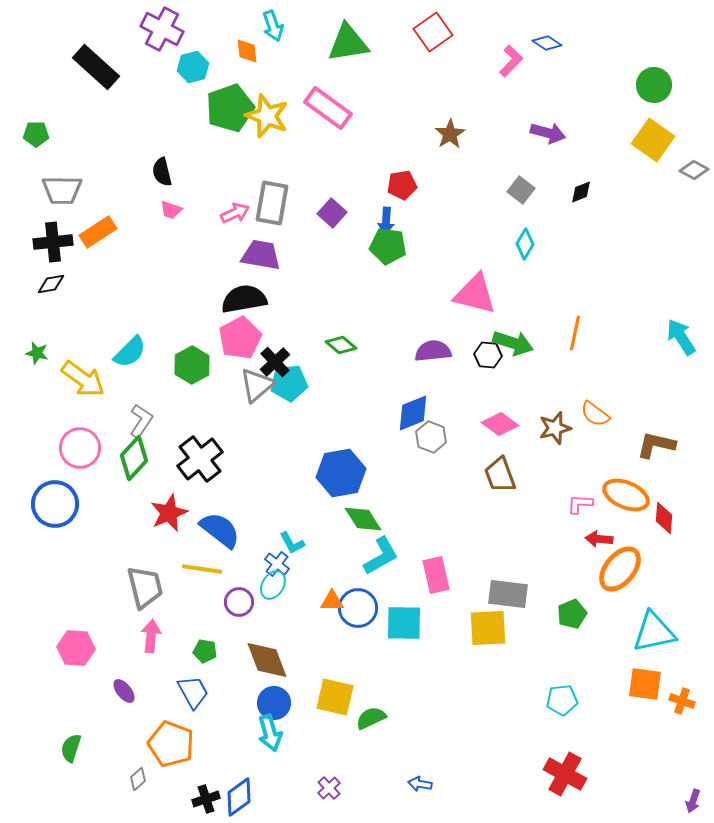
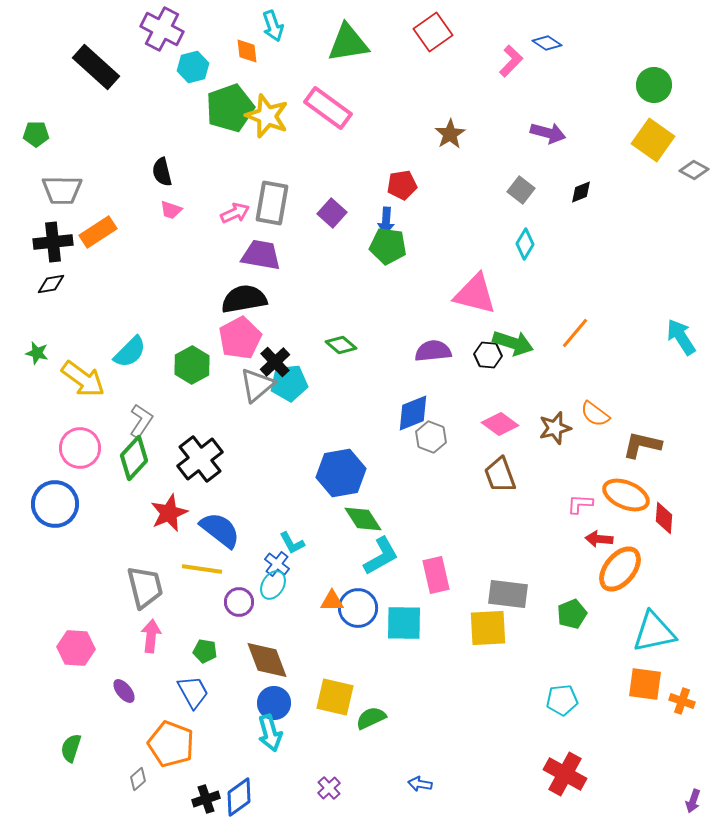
orange line at (575, 333): rotated 28 degrees clockwise
brown L-shape at (656, 445): moved 14 px left
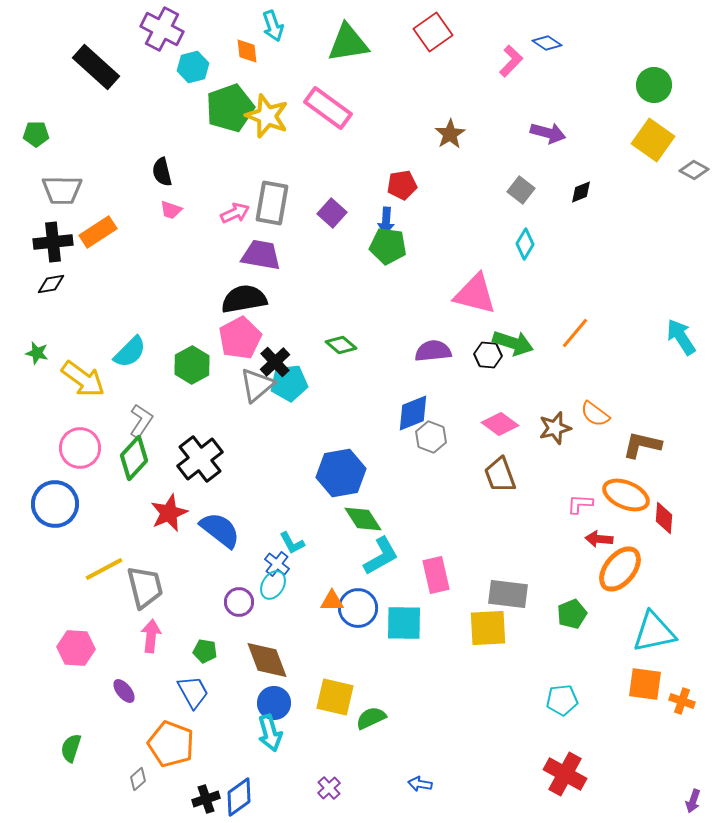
yellow line at (202, 569): moved 98 px left; rotated 36 degrees counterclockwise
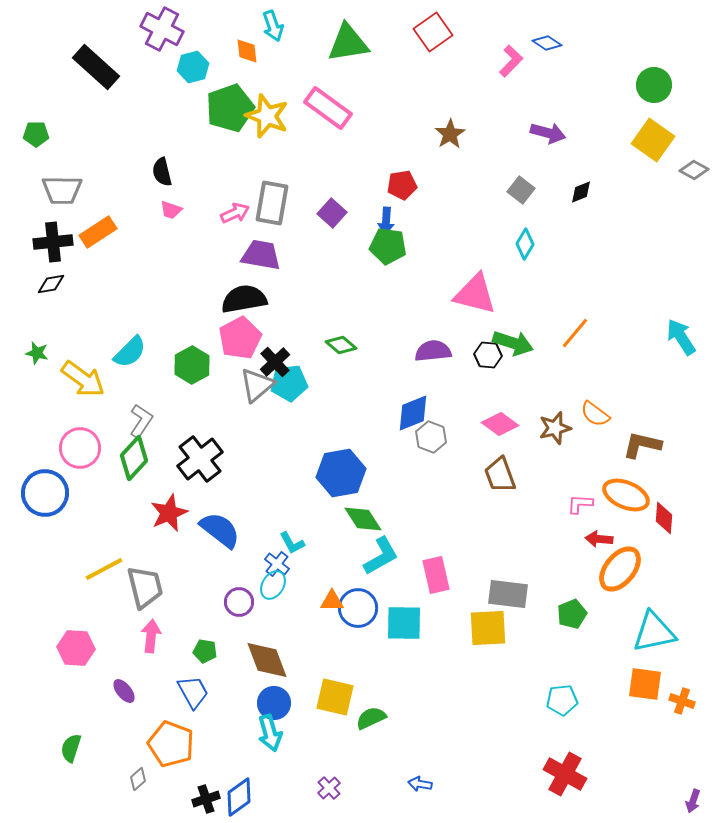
blue circle at (55, 504): moved 10 px left, 11 px up
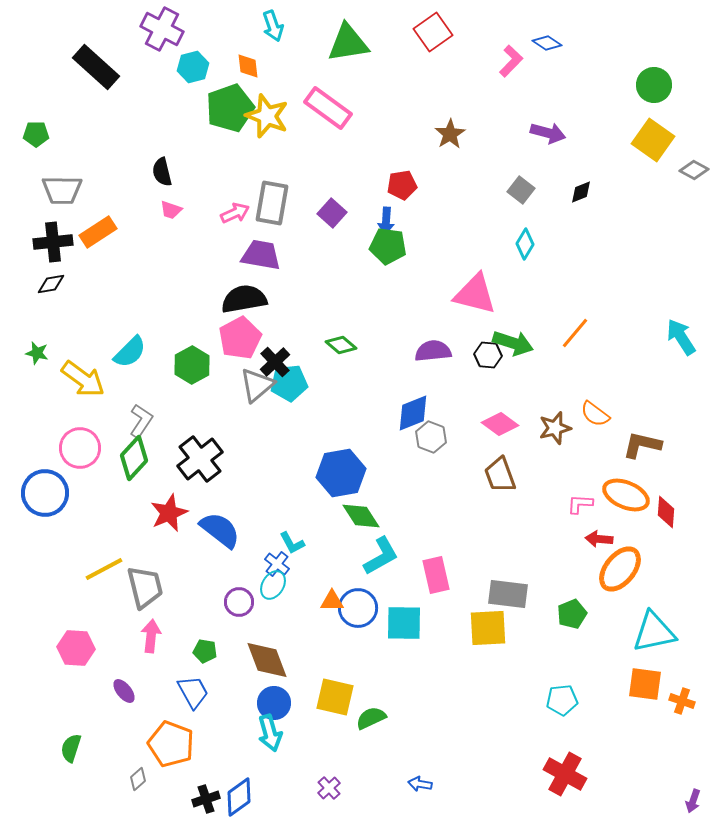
orange diamond at (247, 51): moved 1 px right, 15 px down
red diamond at (664, 518): moved 2 px right, 6 px up
green diamond at (363, 519): moved 2 px left, 3 px up
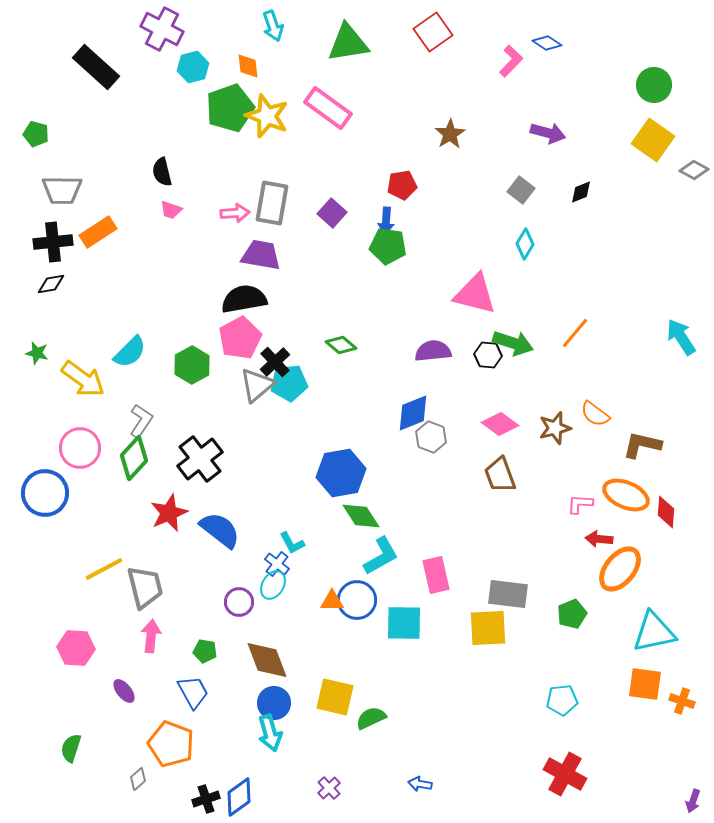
green pentagon at (36, 134): rotated 15 degrees clockwise
pink arrow at (235, 213): rotated 20 degrees clockwise
blue circle at (358, 608): moved 1 px left, 8 px up
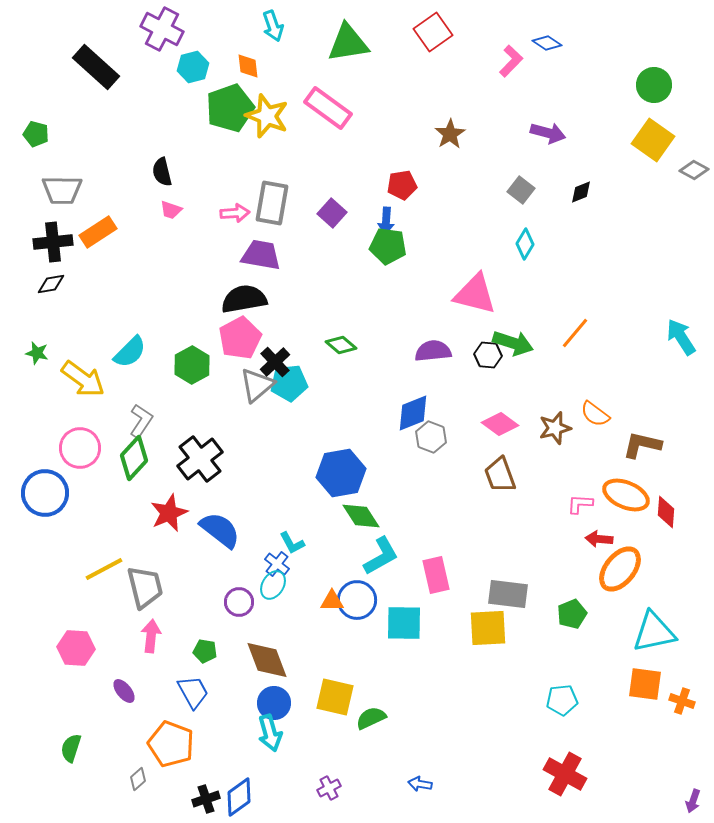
purple cross at (329, 788): rotated 15 degrees clockwise
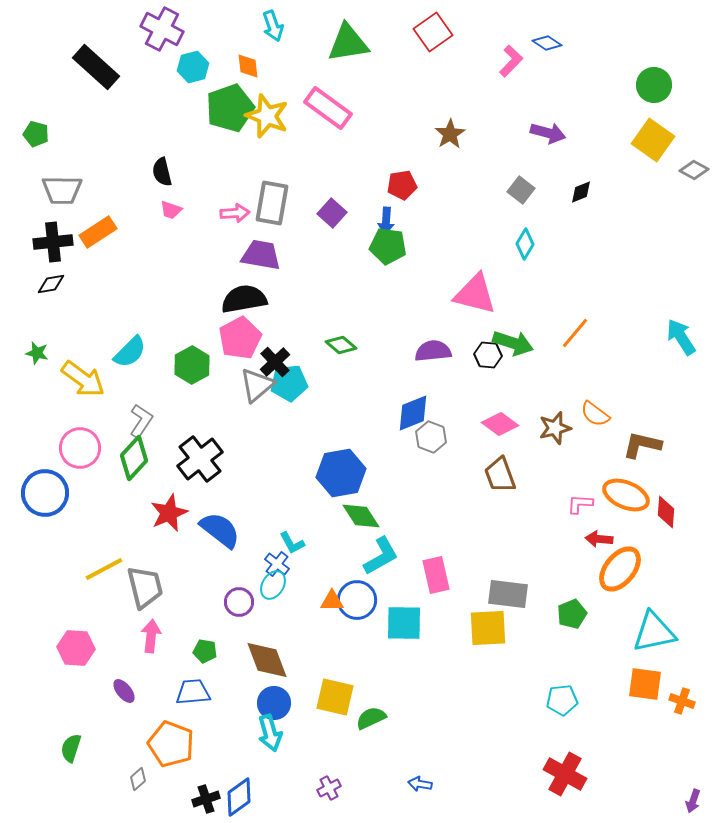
blue trapezoid at (193, 692): rotated 66 degrees counterclockwise
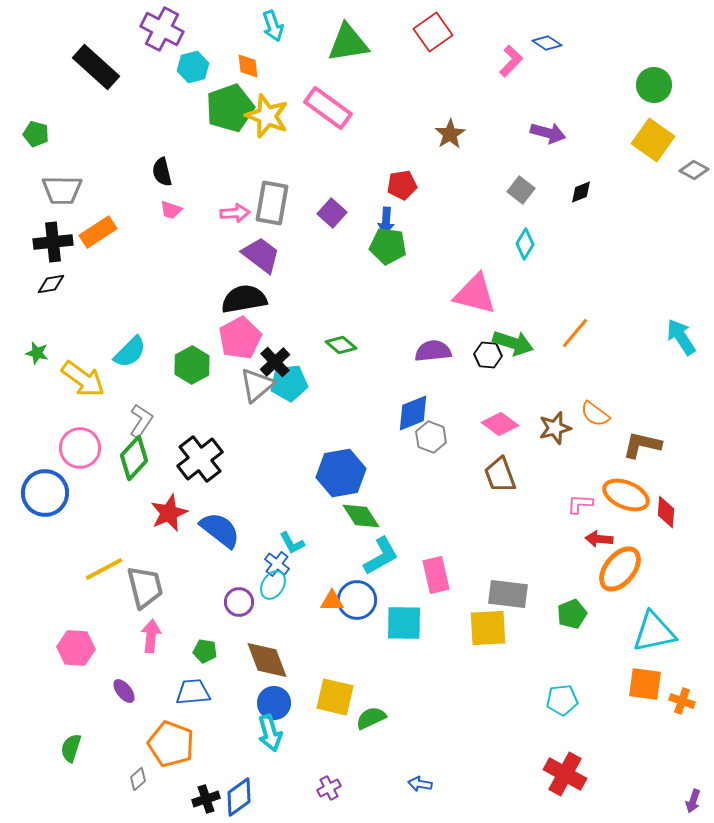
purple trapezoid at (261, 255): rotated 27 degrees clockwise
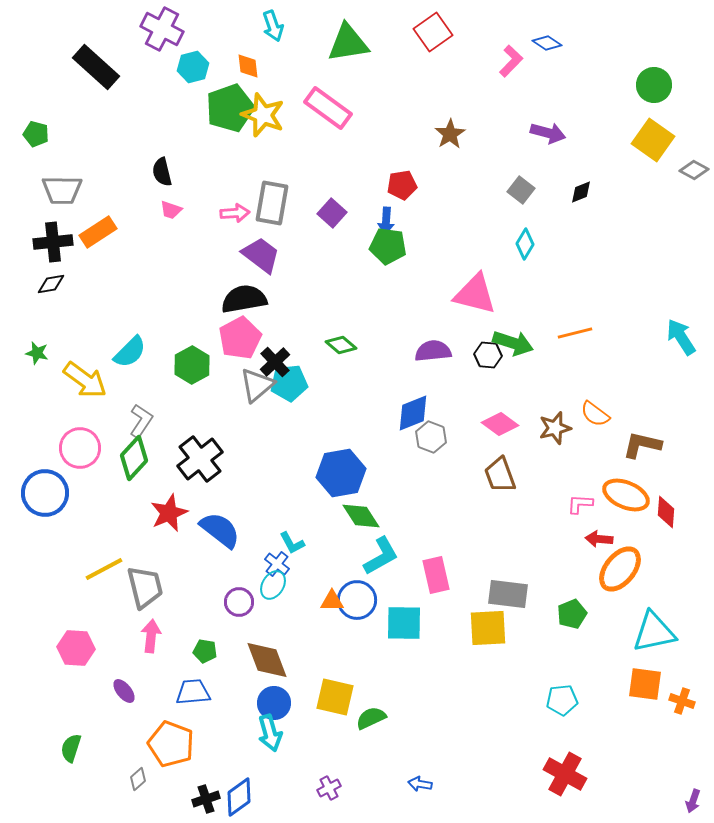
yellow star at (267, 116): moved 4 px left, 1 px up
orange line at (575, 333): rotated 36 degrees clockwise
yellow arrow at (83, 379): moved 2 px right, 1 px down
